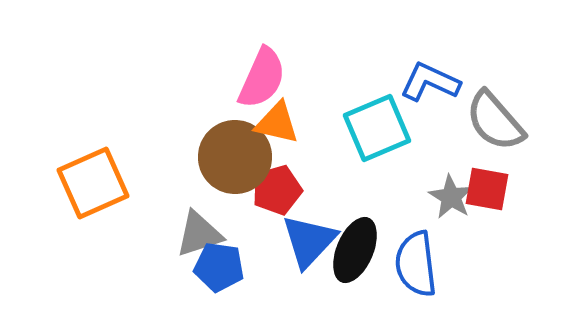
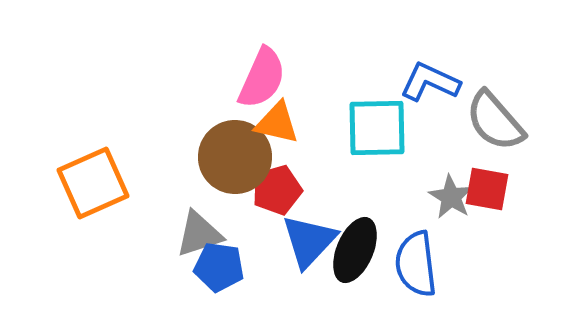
cyan square: rotated 22 degrees clockwise
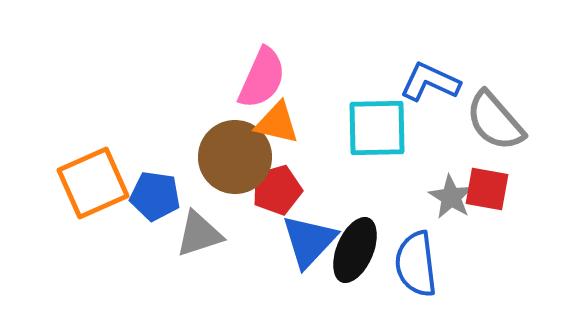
blue pentagon: moved 64 px left, 71 px up
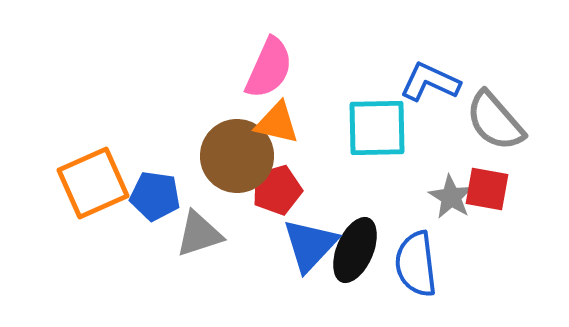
pink semicircle: moved 7 px right, 10 px up
brown circle: moved 2 px right, 1 px up
blue triangle: moved 1 px right, 4 px down
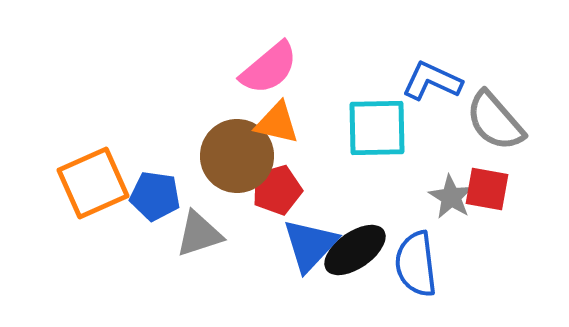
pink semicircle: rotated 26 degrees clockwise
blue L-shape: moved 2 px right, 1 px up
black ellipse: rotated 32 degrees clockwise
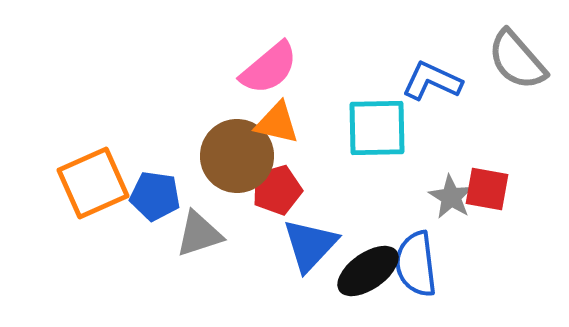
gray semicircle: moved 22 px right, 61 px up
black ellipse: moved 13 px right, 21 px down
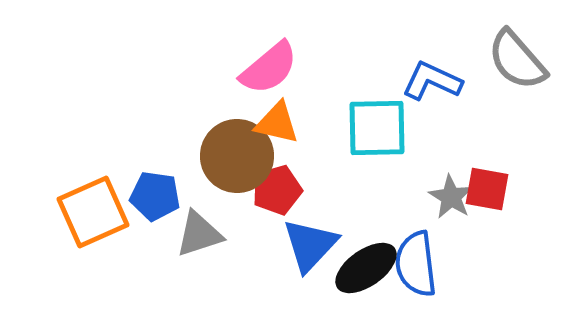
orange square: moved 29 px down
black ellipse: moved 2 px left, 3 px up
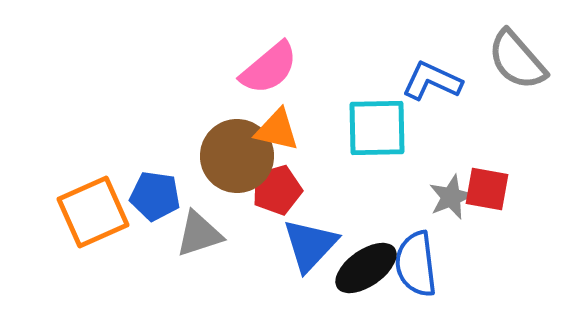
orange triangle: moved 7 px down
gray star: rotated 18 degrees clockwise
